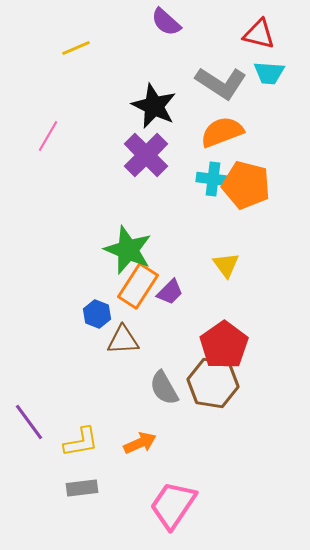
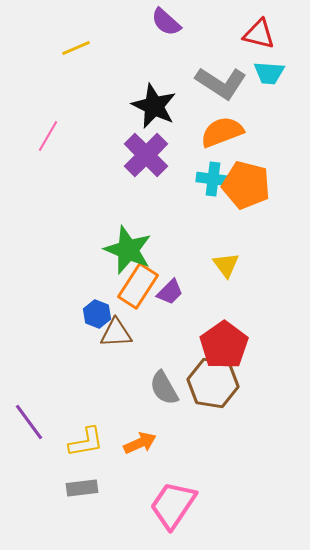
brown triangle: moved 7 px left, 7 px up
yellow L-shape: moved 5 px right
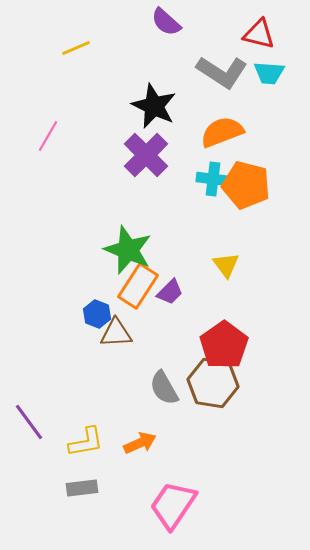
gray L-shape: moved 1 px right, 11 px up
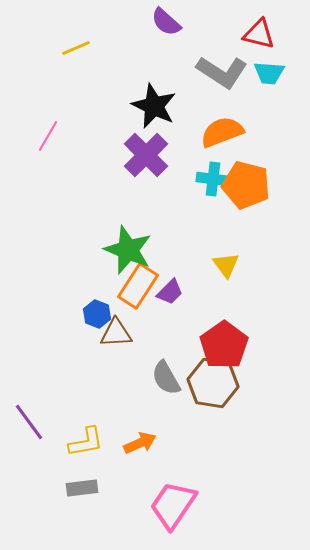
gray semicircle: moved 2 px right, 10 px up
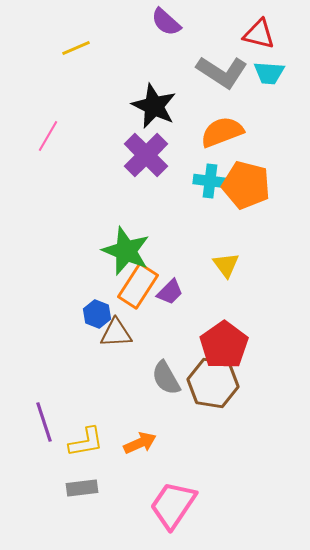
cyan cross: moved 3 px left, 2 px down
green star: moved 2 px left, 1 px down
purple line: moved 15 px right; rotated 18 degrees clockwise
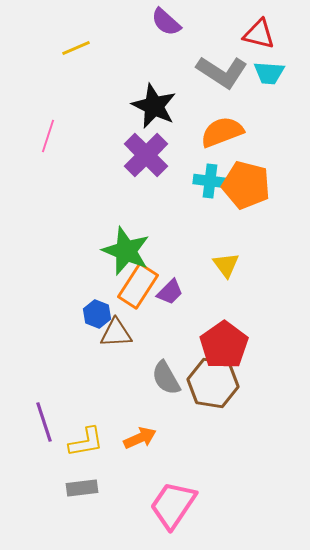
pink line: rotated 12 degrees counterclockwise
orange arrow: moved 5 px up
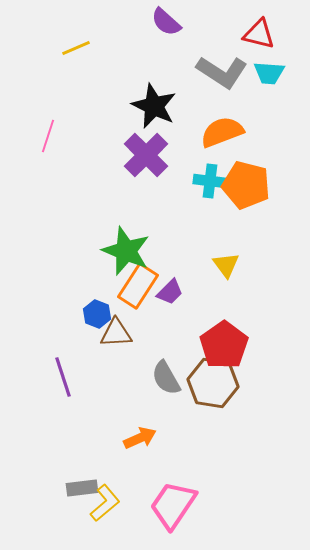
purple line: moved 19 px right, 45 px up
yellow L-shape: moved 19 px right, 61 px down; rotated 30 degrees counterclockwise
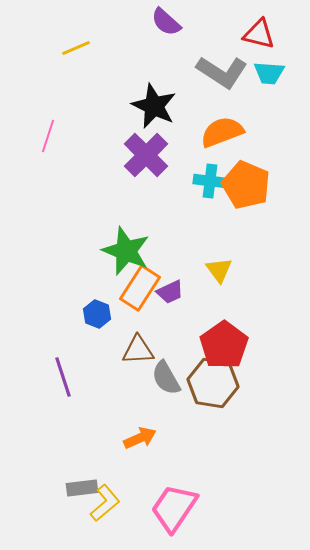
orange pentagon: rotated 9 degrees clockwise
yellow triangle: moved 7 px left, 5 px down
orange rectangle: moved 2 px right, 2 px down
purple trapezoid: rotated 20 degrees clockwise
brown triangle: moved 22 px right, 17 px down
pink trapezoid: moved 1 px right, 3 px down
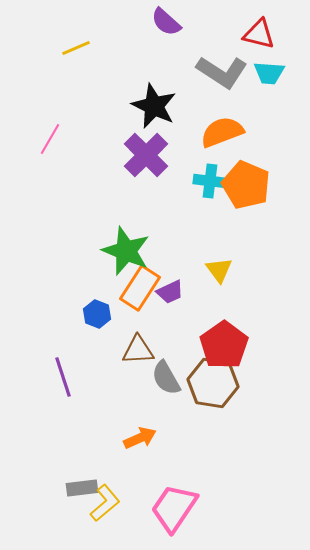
pink line: moved 2 px right, 3 px down; rotated 12 degrees clockwise
